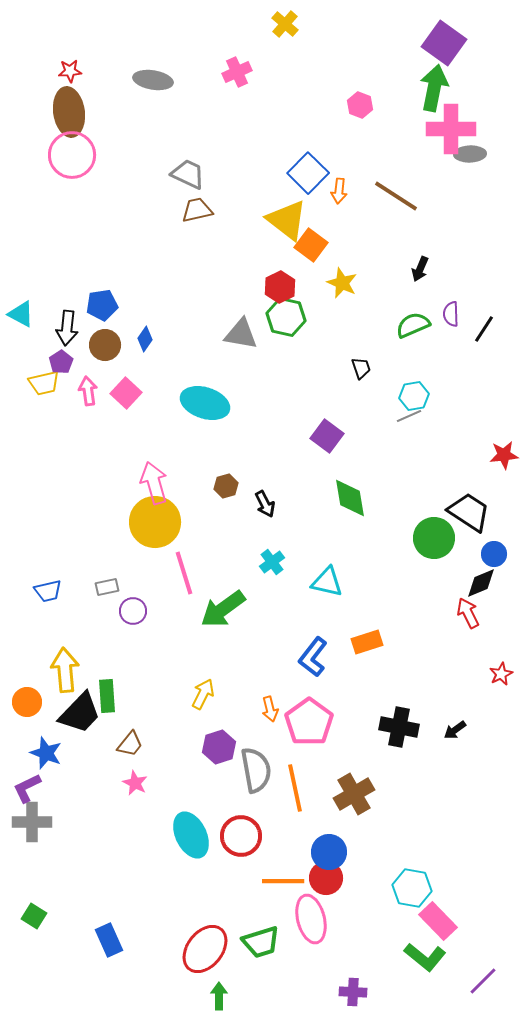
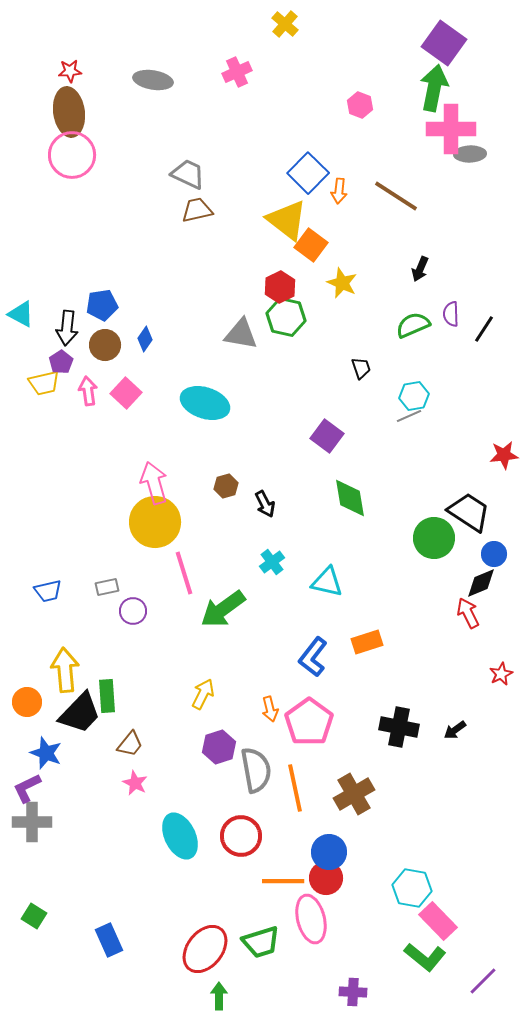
cyan ellipse at (191, 835): moved 11 px left, 1 px down
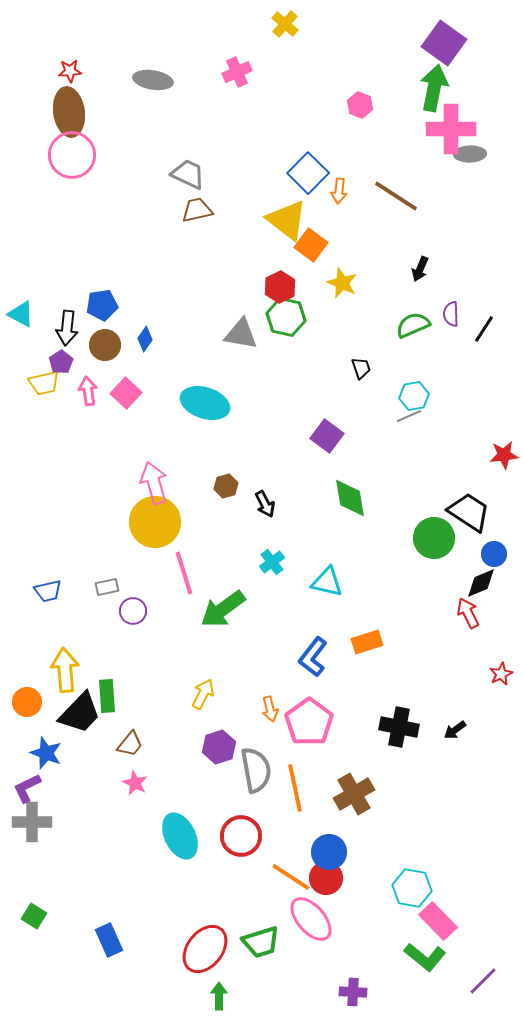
orange line at (283, 881): moved 8 px right, 4 px up; rotated 33 degrees clockwise
pink ellipse at (311, 919): rotated 27 degrees counterclockwise
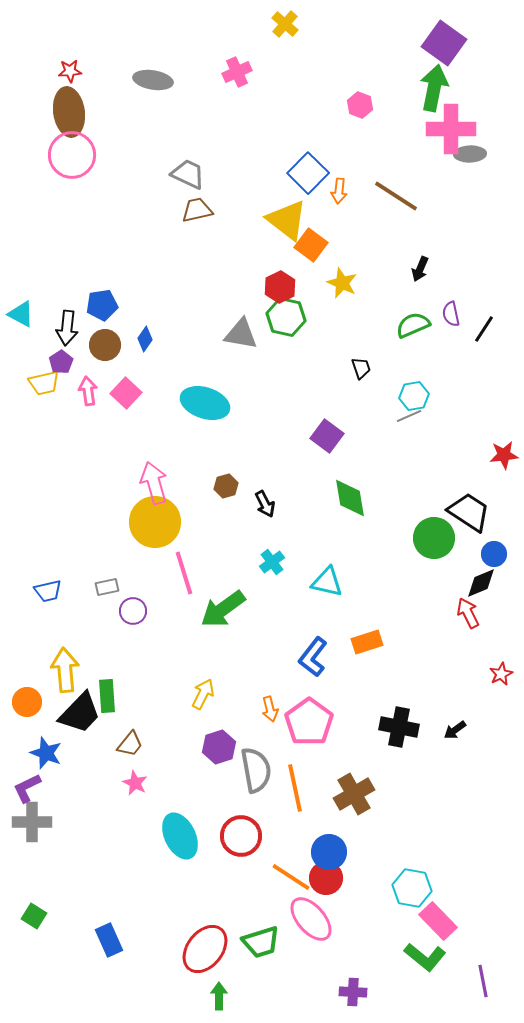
purple semicircle at (451, 314): rotated 10 degrees counterclockwise
purple line at (483, 981): rotated 56 degrees counterclockwise
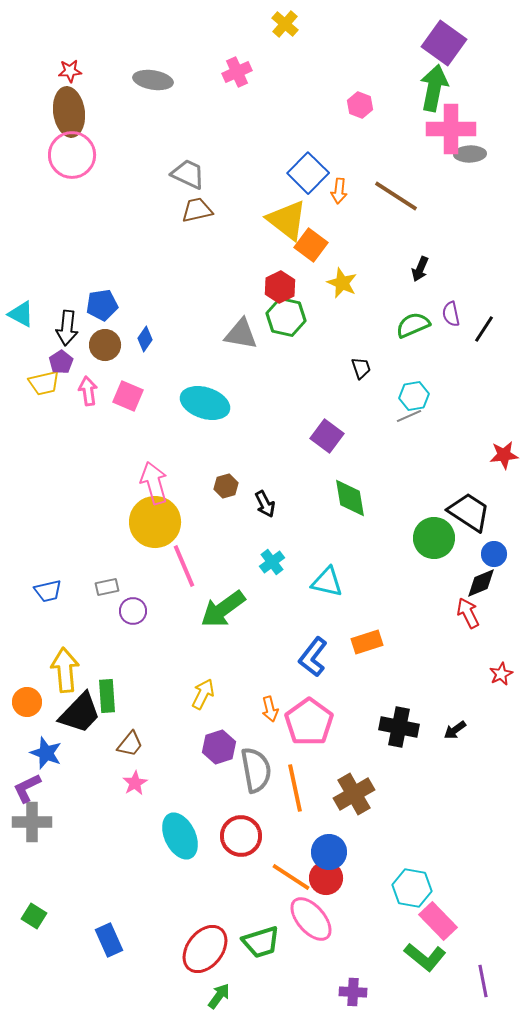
pink square at (126, 393): moved 2 px right, 3 px down; rotated 20 degrees counterclockwise
pink line at (184, 573): moved 7 px up; rotated 6 degrees counterclockwise
pink star at (135, 783): rotated 15 degrees clockwise
green arrow at (219, 996): rotated 36 degrees clockwise
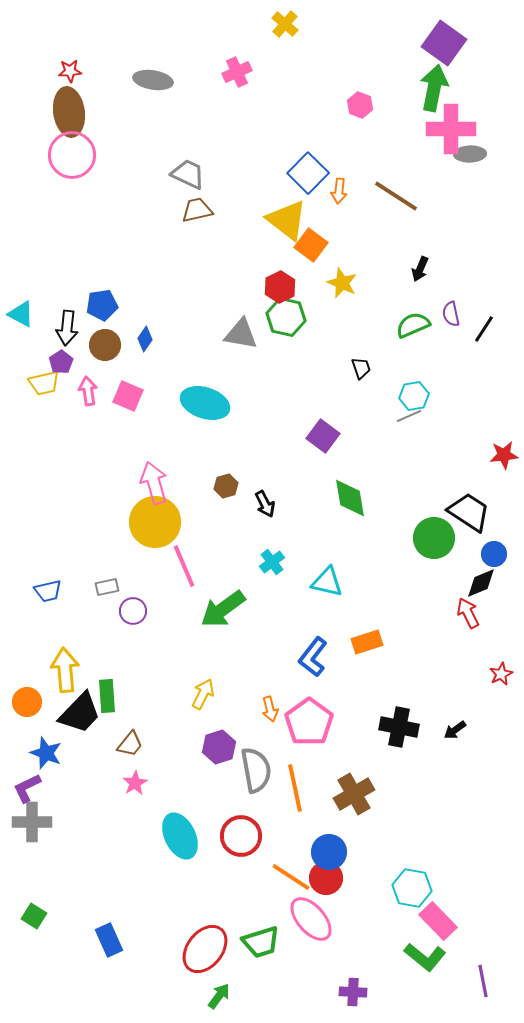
purple square at (327, 436): moved 4 px left
